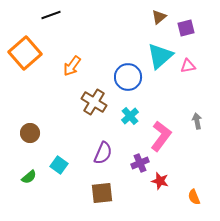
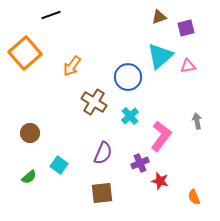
brown triangle: rotated 21 degrees clockwise
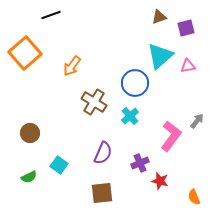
blue circle: moved 7 px right, 6 px down
gray arrow: rotated 49 degrees clockwise
pink L-shape: moved 10 px right
green semicircle: rotated 14 degrees clockwise
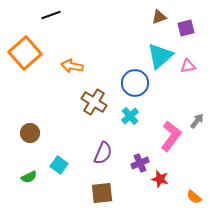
orange arrow: rotated 65 degrees clockwise
red star: moved 2 px up
orange semicircle: rotated 28 degrees counterclockwise
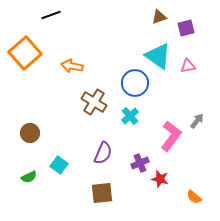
cyan triangle: moved 2 px left; rotated 44 degrees counterclockwise
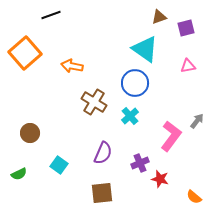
cyan triangle: moved 13 px left, 7 px up
green semicircle: moved 10 px left, 3 px up
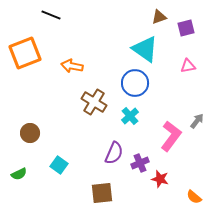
black line: rotated 42 degrees clockwise
orange square: rotated 20 degrees clockwise
purple semicircle: moved 11 px right
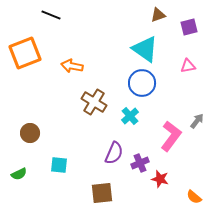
brown triangle: moved 1 px left, 2 px up
purple square: moved 3 px right, 1 px up
blue circle: moved 7 px right
cyan square: rotated 30 degrees counterclockwise
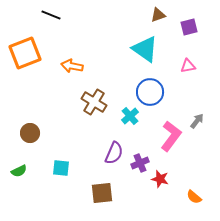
blue circle: moved 8 px right, 9 px down
cyan square: moved 2 px right, 3 px down
green semicircle: moved 3 px up
